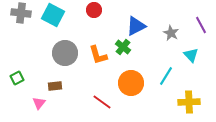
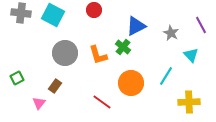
brown rectangle: rotated 48 degrees counterclockwise
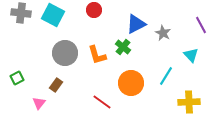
blue triangle: moved 2 px up
gray star: moved 8 px left
orange L-shape: moved 1 px left
brown rectangle: moved 1 px right, 1 px up
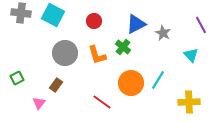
red circle: moved 11 px down
cyan line: moved 8 px left, 4 px down
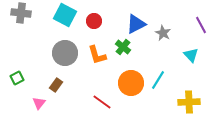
cyan square: moved 12 px right
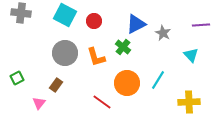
purple line: rotated 66 degrees counterclockwise
orange L-shape: moved 1 px left, 2 px down
orange circle: moved 4 px left
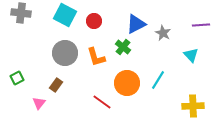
yellow cross: moved 4 px right, 4 px down
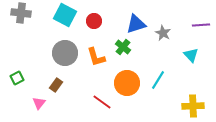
blue triangle: rotated 10 degrees clockwise
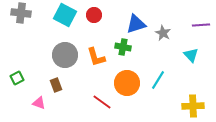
red circle: moved 6 px up
green cross: rotated 28 degrees counterclockwise
gray circle: moved 2 px down
brown rectangle: rotated 56 degrees counterclockwise
pink triangle: rotated 48 degrees counterclockwise
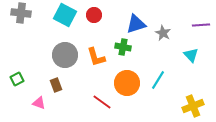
green square: moved 1 px down
yellow cross: rotated 20 degrees counterclockwise
